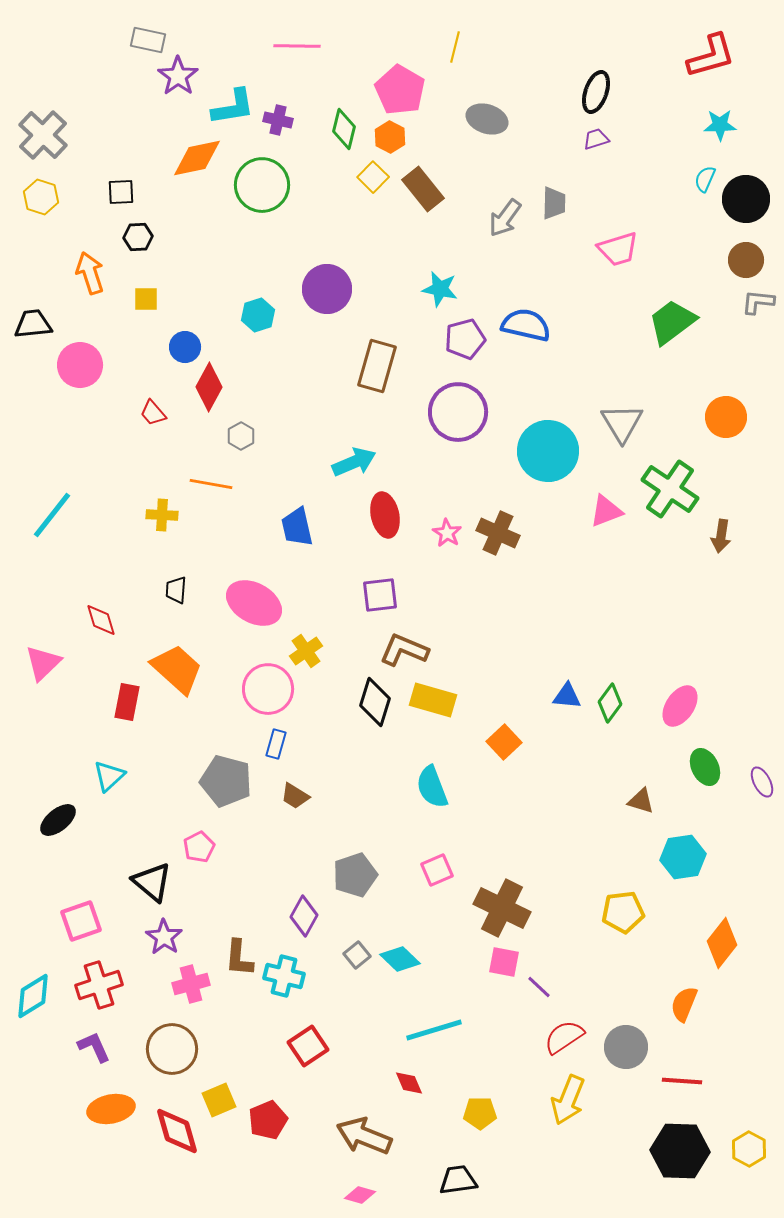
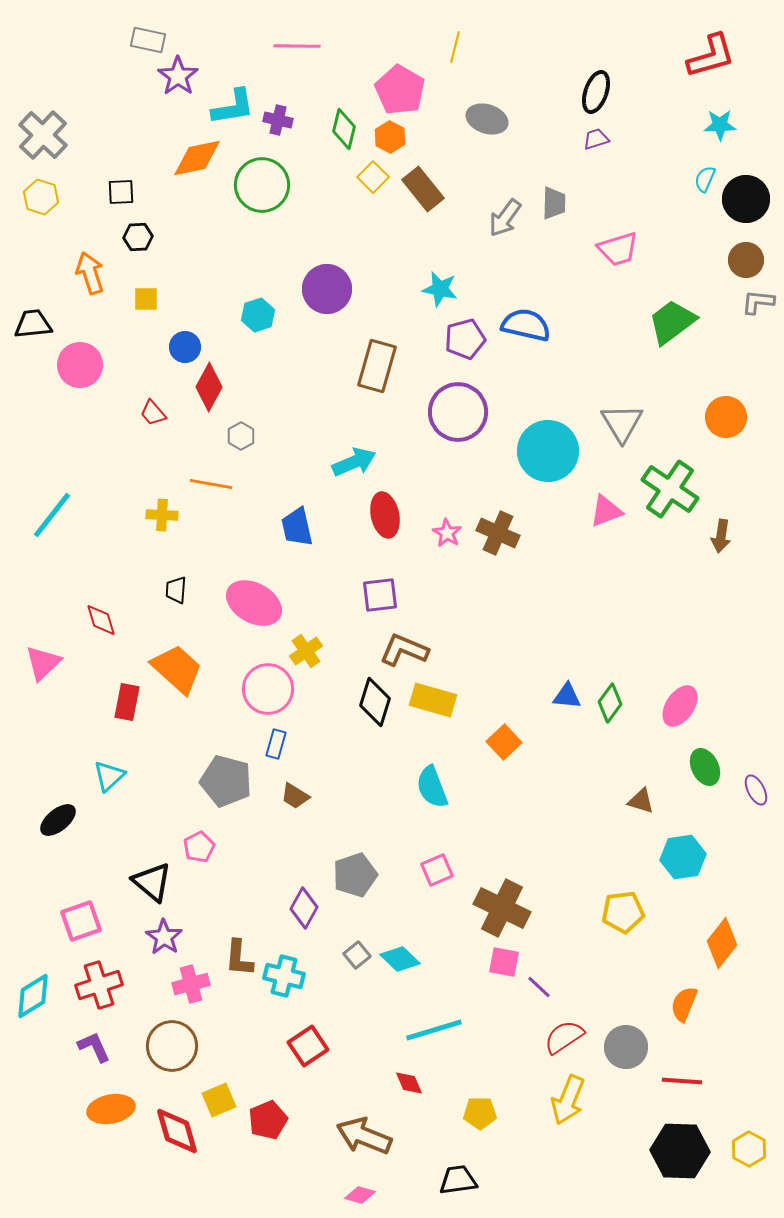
purple ellipse at (762, 782): moved 6 px left, 8 px down
purple diamond at (304, 916): moved 8 px up
brown circle at (172, 1049): moved 3 px up
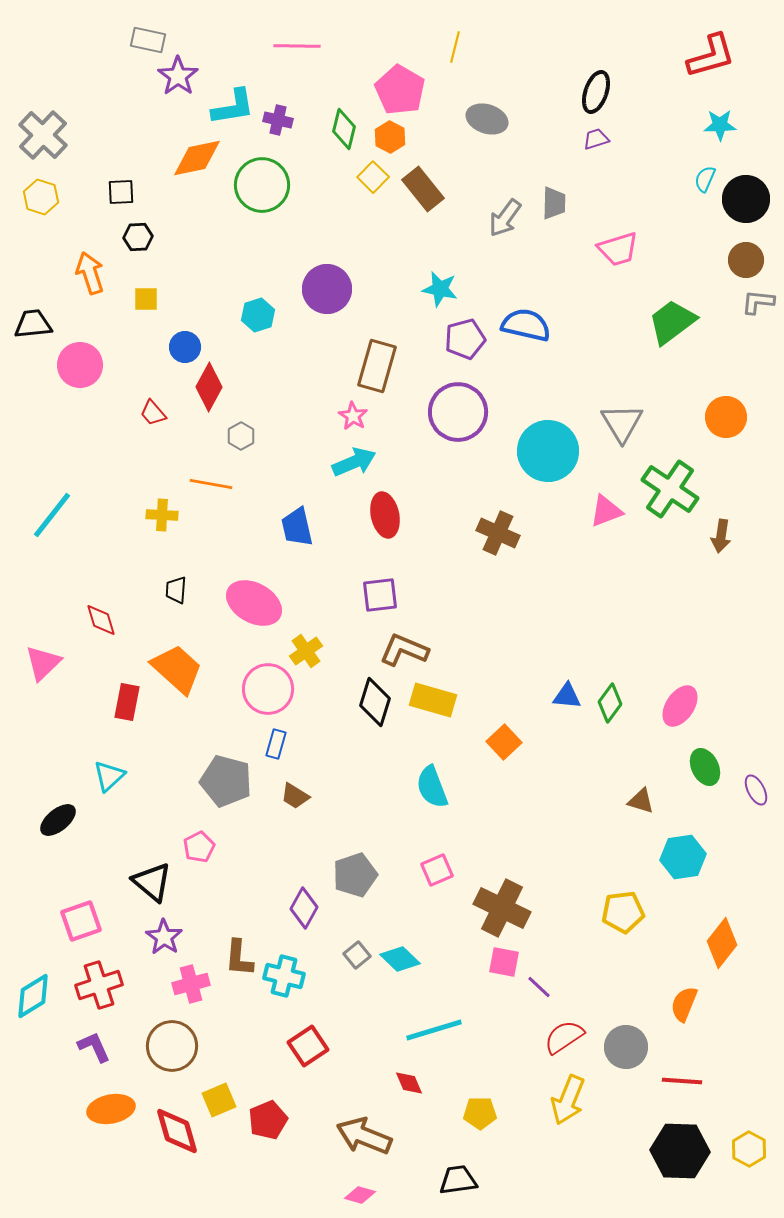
pink star at (447, 533): moved 94 px left, 117 px up
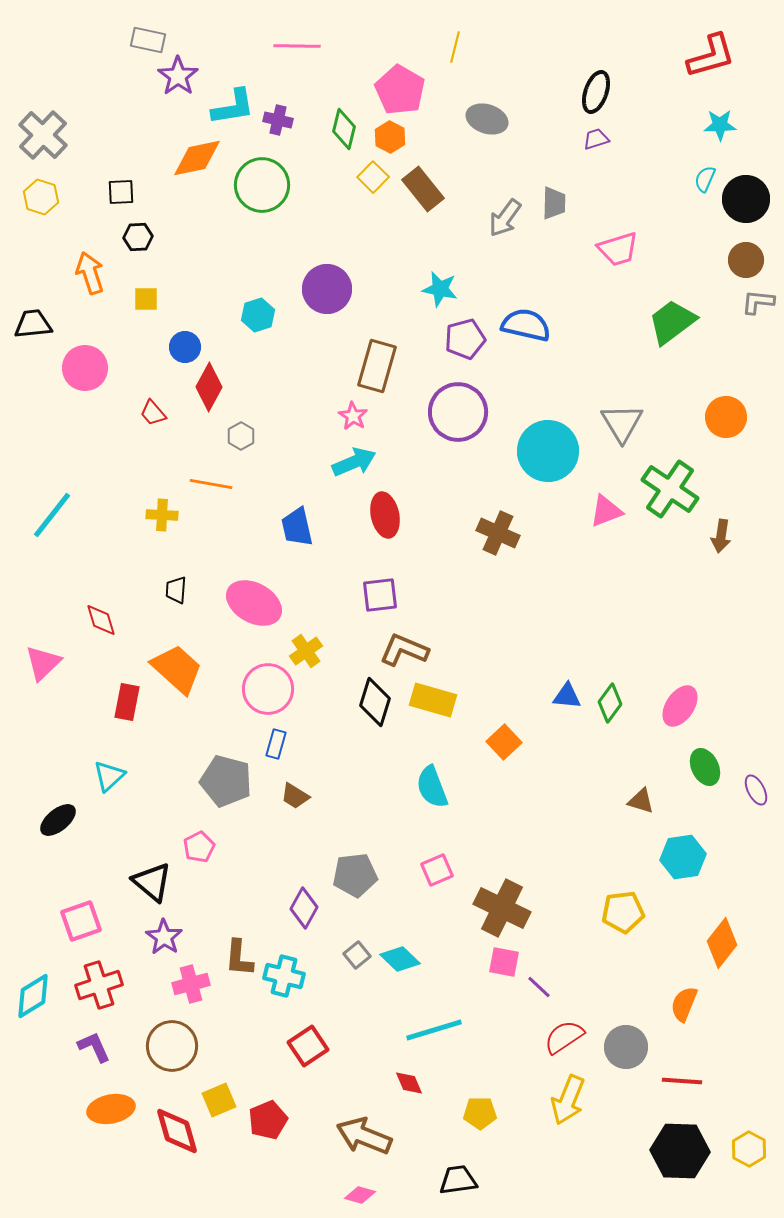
pink circle at (80, 365): moved 5 px right, 3 px down
gray pentagon at (355, 875): rotated 12 degrees clockwise
